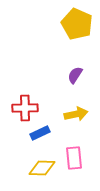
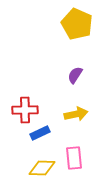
red cross: moved 2 px down
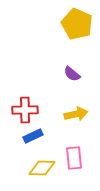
purple semicircle: moved 3 px left, 1 px up; rotated 84 degrees counterclockwise
blue rectangle: moved 7 px left, 3 px down
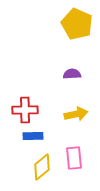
purple semicircle: rotated 138 degrees clockwise
blue rectangle: rotated 24 degrees clockwise
yellow diamond: moved 1 px up; rotated 40 degrees counterclockwise
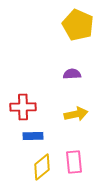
yellow pentagon: moved 1 px right, 1 px down
red cross: moved 2 px left, 3 px up
pink rectangle: moved 4 px down
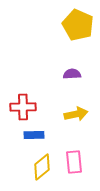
blue rectangle: moved 1 px right, 1 px up
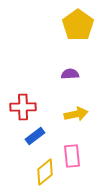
yellow pentagon: rotated 12 degrees clockwise
purple semicircle: moved 2 px left
blue rectangle: moved 1 px right, 1 px down; rotated 36 degrees counterclockwise
pink rectangle: moved 2 px left, 6 px up
yellow diamond: moved 3 px right, 5 px down
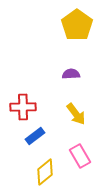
yellow pentagon: moved 1 px left
purple semicircle: moved 1 px right
yellow arrow: rotated 65 degrees clockwise
pink rectangle: moved 8 px right; rotated 25 degrees counterclockwise
